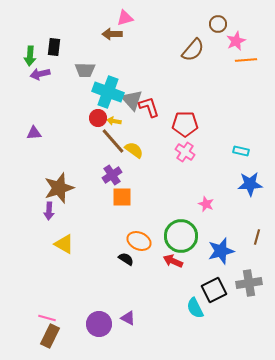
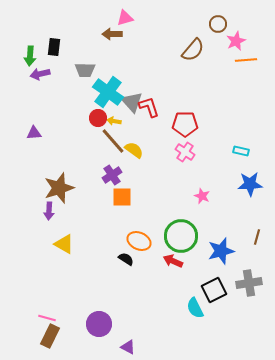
cyan cross at (108, 92): rotated 16 degrees clockwise
gray triangle at (132, 100): moved 2 px down
pink star at (206, 204): moved 4 px left, 8 px up
purple triangle at (128, 318): moved 29 px down
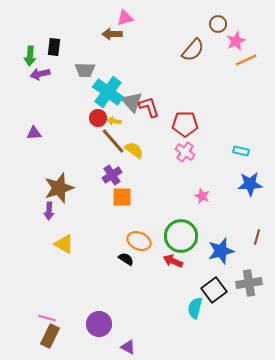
orange line at (246, 60): rotated 20 degrees counterclockwise
black square at (214, 290): rotated 10 degrees counterclockwise
cyan semicircle at (195, 308): rotated 40 degrees clockwise
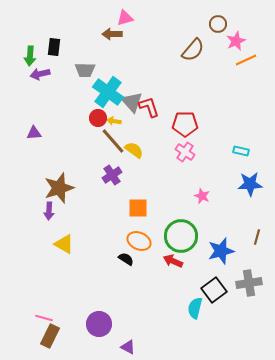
orange square at (122, 197): moved 16 px right, 11 px down
pink line at (47, 318): moved 3 px left
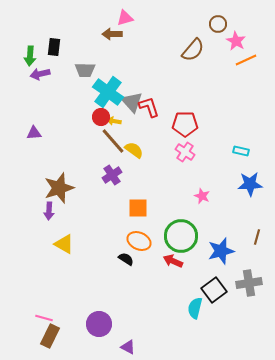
pink star at (236, 41): rotated 18 degrees counterclockwise
red circle at (98, 118): moved 3 px right, 1 px up
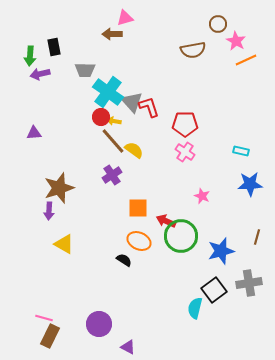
black rectangle at (54, 47): rotated 18 degrees counterclockwise
brown semicircle at (193, 50): rotated 40 degrees clockwise
black semicircle at (126, 259): moved 2 px left, 1 px down
red arrow at (173, 261): moved 7 px left, 40 px up
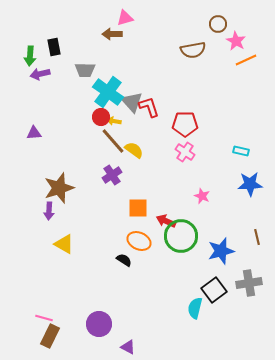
brown line at (257, 237): rotated 28 degrees counterclockwise
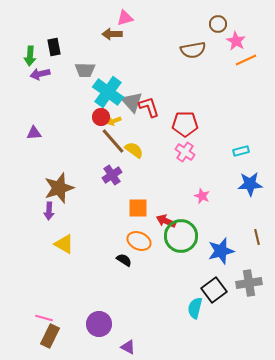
yellow arrow at (114, 121): rotated 32 degrees counterclockwise
cyan rectangle at (241, 151): rotated 28 degrees counterclockwise
